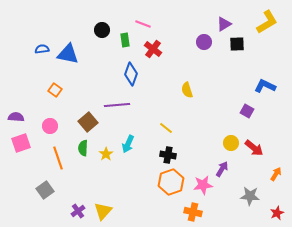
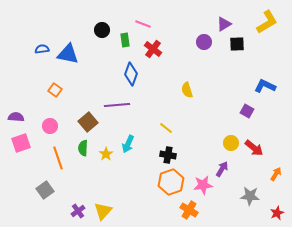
orange cross: moved 4 px left, 2 px up; rotated 18 degrees clockwise
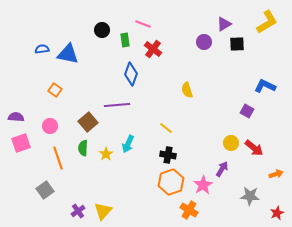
orange arrow: rotated 40 degrees clockwise
pink star: rotated 24 degrees counterclockwise
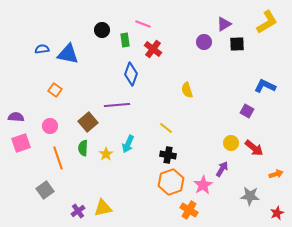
yellow triangle: moved 3 px up; rotated 36 degrees clockwise
